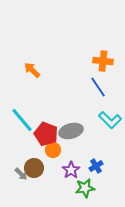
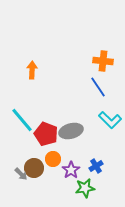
orange arrow: rotated 48 degrees clockwise
orange circle: moved 9 px down
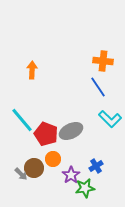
cyan L-shape: moved 1 px up
gray ellipse: rotated 10 degrees counterclockwise
purple star: moved 5 px down
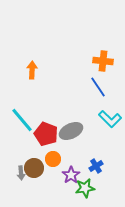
gray arrow: moved 1 px up; rotated 40 degrees clockwise
